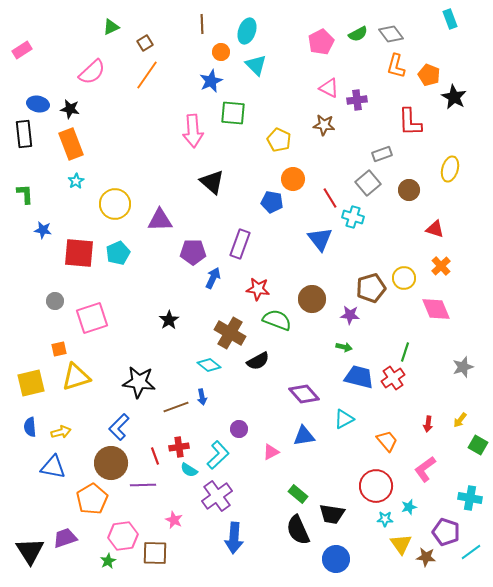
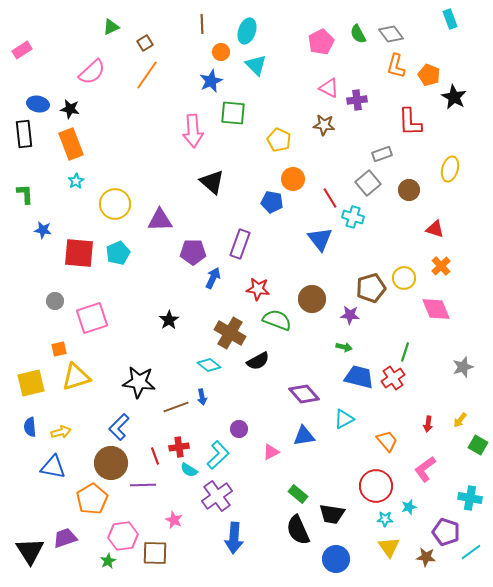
green semicircle at (358, 34): rotated 90 degrees clockwise
yellow triangle at (401, 544): moved 12 px left, 3 px down
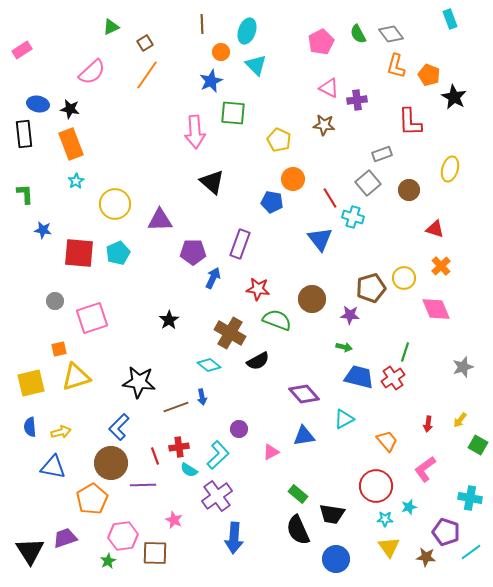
pink arrow at (193, 131): moved 2 px right, 1 px down
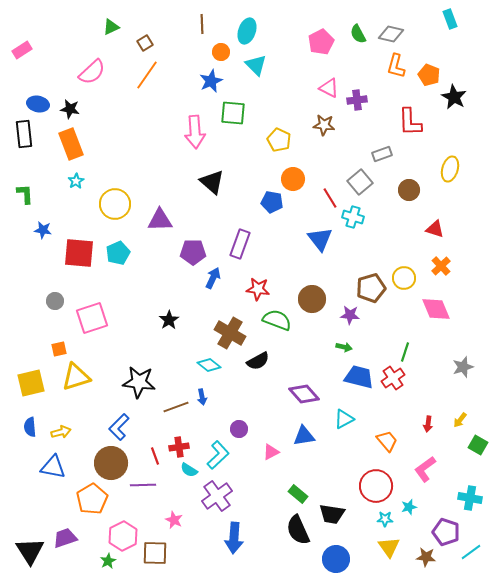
gray diamond at (391, 34): rotated 40 degrees counterclockwise
gray square at (368, 183): moved 8 px left, 1 px up
pink hexagon at (123, 536): rotated 20 degrees counterclockwise
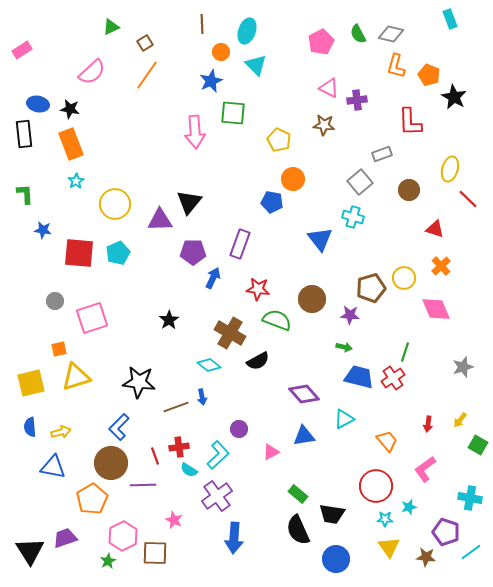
black triangle at (212, 182): moved 23 px left, 20 px down; rotated 28 degrees clockwise
red line at (330, 198): moved 138 px right, 1 px down; rotated 15 degrees counterclockwise
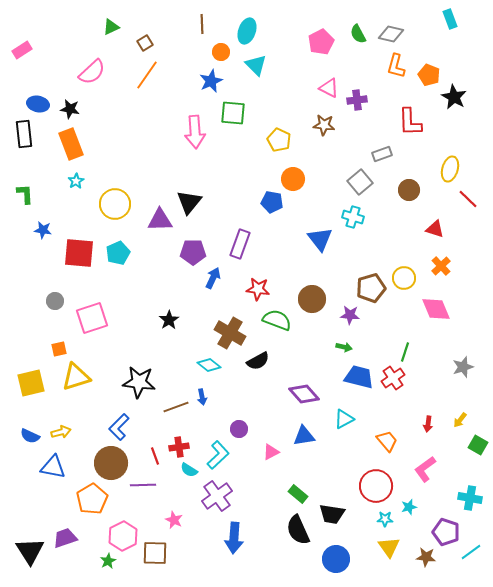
blue semicircle at (30, 427): moved 9 px down; rotated 60 degrees counterclockwise
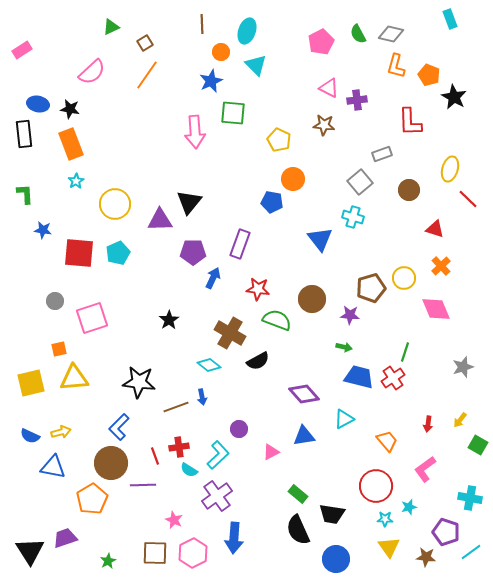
yellow triangle at (76, 377): moved 2 px left, 1 px down; rotated 12 degrees clockwise
pink hexagon at (123, 536): moved 70 px right, 17 px down
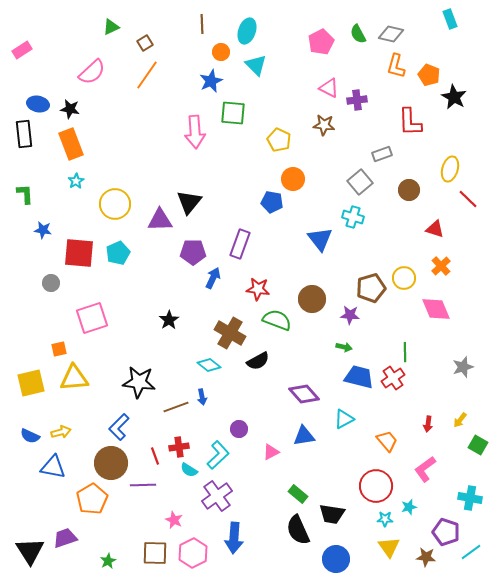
gray circle at (55, 301): moved 4 px left, 18 px up
green line at (405, 352): rotated 18 degrees counterclockwise
